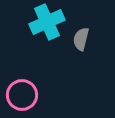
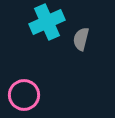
pink circle: moved 2 px right
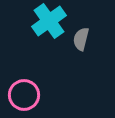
cyan cross: moved 2 px right, 1 px up; rotated 12 degrees counterclockwise
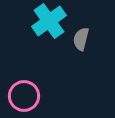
pink circle: moved 1 px down
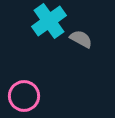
gray semicircle: rotated 105 degrees clockwise
